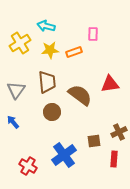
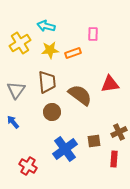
orange rectangle: moved 1 px left, 1 px down
blue cross: moved 1 px right, 6 px up
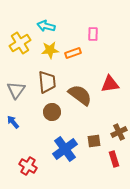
red rectangle: rotated 21 degrees counterclockwise
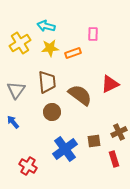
yellow star: moved 2 px up
red triangle: rotated 18 degrees counterclockwise
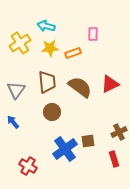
brown semicircle: moved 8 px up
brown square: moved 6 px left
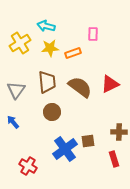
brown cross: rotated 28 degrees clockwise
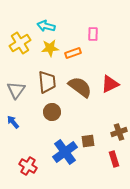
brown cross: rotated 21 degrees counterclockwise
blue cross: moved 3 px down
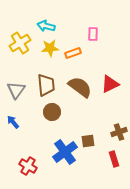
brown trapezoid: moved 1 px left, 3 px down
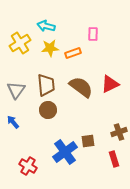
brown semicircle: moved 1 px right
brown circle: moved 4 px left, 2 px up
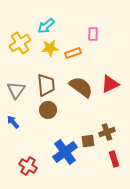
cyan arrow: rotated 54 degrees counterclockwise
brown cross: moved 12 px left
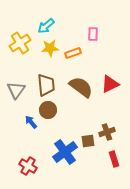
blue arrow: moved 18 px right
